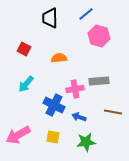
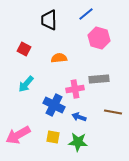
black trapezoid: moved 1 px left, 2 px down
pink hexagon: moved 2 px down
gray rectangle: moved 2 px up
green star: moved 8 px left; rotated 12 degrees clockwise
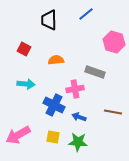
pink hexagon: moved 15 px right, 4 px down
orange semicircle: moved 3 px left, 2 px down
gray rectangle: moved 4 px left, 7 px up; rotated 24 degrees clockwise
cyan arrow: rotated 126 degrees counterclockwise
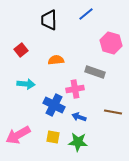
pink hexagon: moved 3 px left, 1 px down
red square: moved 3 px left, 1 px down; rotated 24 degrees clockwise
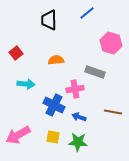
blue line: moved 1 px right, 1 px up
red square: moved 5 px left, 3 px down
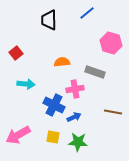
orange semicircle: moved 6 px right, 2 px down
blue arrow: moved 5 px left; rotated 136 degrees clockwise
